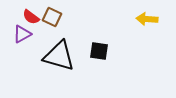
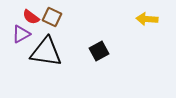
purple triangle: moved 1 px left
black square: rotated 36 degrees counterclockwise
black triangle: moved 13 px left, 4 px up; rotated 8 degrees counterclockwise
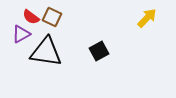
yellow arrow: moved 1 px up; rotated 130 degrees clockwise
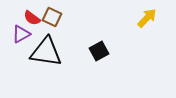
red semicircle: moved 1 px right, 1 px down
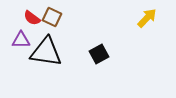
purple triangle: moved 6 px down; rotated 30 degrees clockwise
black square: moved 3 px down
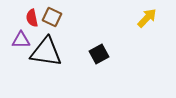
red semicircle: rotated 42 degrees clockwise
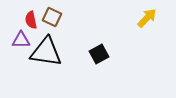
red semicircle: moved 1 px left, 2 px down
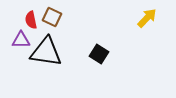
black square: rotated 30 degrees counterclockwise
